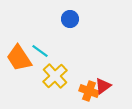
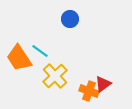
red triangle: moved 2 px up
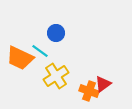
blue circle: moved 14 px left, 14 px down
orange trapezoid: moved 1 px right; rotated 32 degrees counterclockwise
yellow cross: moved 1 px right; rotated 10 degrees clockwise
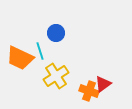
cyan line: rotated 36 degrees clockwise
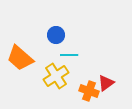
blue circle: moved 2 px down
cyan line: moved 29 px right, 4 px down; rotated 72 degrees counterclockwise
orange trapezoid: rotated 16 degrees clockwise
red triangle: moved 3 px right, 1 px up
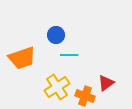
orange trapezoid: moved 2 px right; rotated 60 degrees counterclockwise
yellow cross: moved 1 px right, 11 px down
orange cross: moved 4 px left, 5 px down
